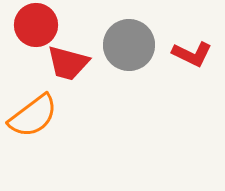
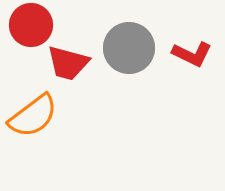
red circle: moved 5 px left
gray circle: moved 3 px down
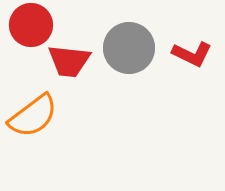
red trapezoid: moved 1 px right, 2 px up; rotated 9 degrees counterclockwise
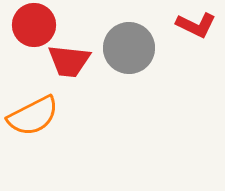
red circle: moved 3 px right
red L-shape: moved 4 px right, 29 px up
orange semicircle: rotated 10 degrees clockwise
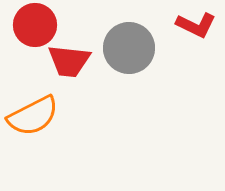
red circle: moved 1 px right
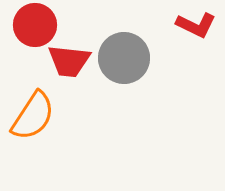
gray circle: moved 5 px left, 10 px down
orange semicircle: rotated 30 degrees counterclockwise
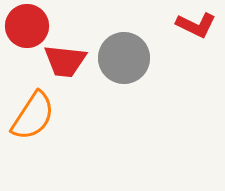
red circle: moved 8 px left, 1 px down
red trapezoid: moved 4 px left
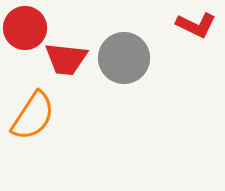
red circle: moved 2 px left, 2 px down
red trapezoid: moved 1 px right, 2 px up
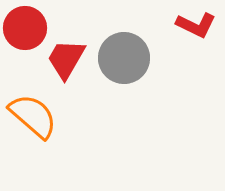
red trapezoid: rotated 114 degrees clockwise
orange semicircle: rotated 82 degrees counterclockwise
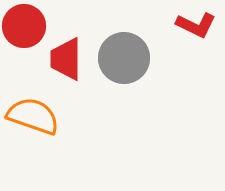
red circle: moved 1 px left, 2 px up
red trapezoid: rotated 30 degrees counterclockwise
orange semicircle: rotated 22 degrees counterclockwise
